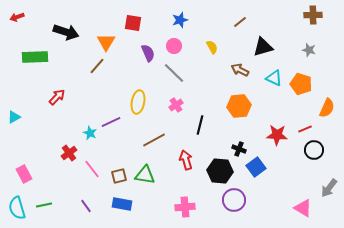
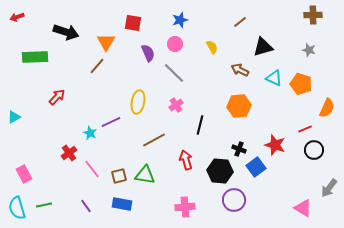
pink circle at (174, 46): moved 1 px right, 2 px up
red star at (277, 135): moved 2 px left, 10 px down; rotated 15 degrees clockwise
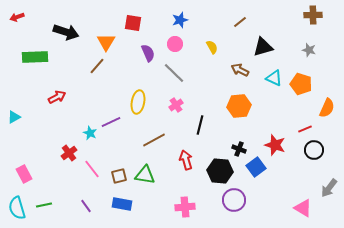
red arrow at (57, 97): rotated 18 degrees clockwise
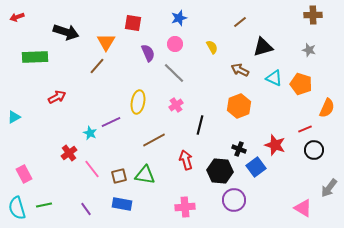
blue star at (180, 20): moved 1 px left, 2 px up
orange hexagon at (239, 106): rotated 15 degrees counterclockwise
purple line at (86, 206): moved 3 px down
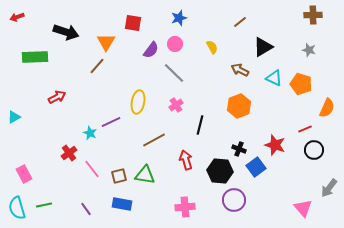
black triangle at (263, 47): rotated 15 degrees counterclockwise
purple semicircle at (148, 53): moved 3 px right, 3 px up; rotated 60 degrees clockwise
pink triangle at (303, 208): rotated 18 degrees clockwise
